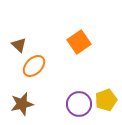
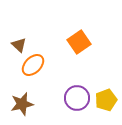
orange ellipse: moved 1 px left, 1 px up
purple circle: moved 2 px left, 6 px up
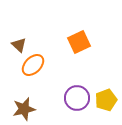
orange square: rotated 10 degrees clockwise
brown star: moved 2 px right, 5 px down
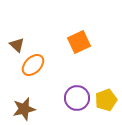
brown triangle: moved 2 px left
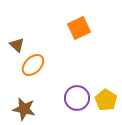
orange square: moved 14 px up
yellow pentagon: rotated 20 degrees counterclockwise
brown star: rotated 25 degrees clockwise
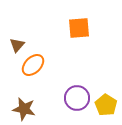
orange square: rotated 20 degrees clockwise
brown triangle: rotated 28 degrees clockwise
yellow pentagon: moved 5 px down
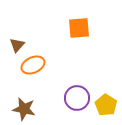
orange ellipse: rotated 20 degrees clockwise
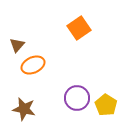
orange square: rotated 30 degrees counterclockwise
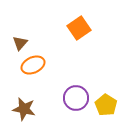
brown triangle: moved 3 px right, 2 px up
purple circle: moved 1 px left
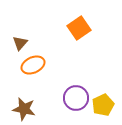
yellow pentagon: moved 3 px left; rotated 15 degrees clockwise
